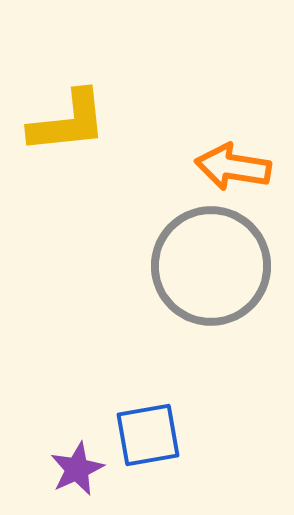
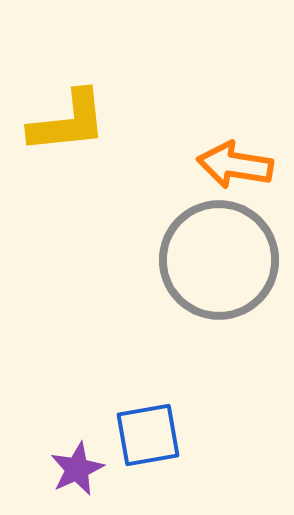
orange arrow: moved 2 px right, 2 px up
gray circle: moved 8 px right, 6 px up
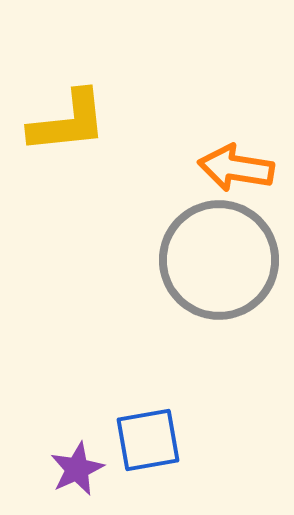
orange arrow: moved 1 px right, 3 px down
blue square: moved 5 px down
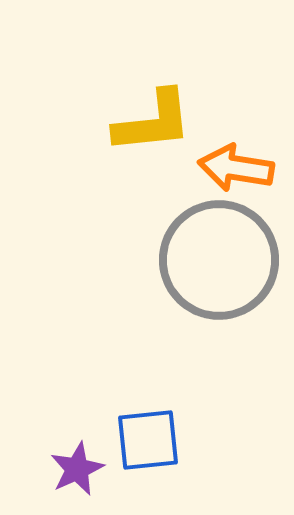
yellow L-shape: moved 85 px right
blue square: rotated 4 degrees clockwise
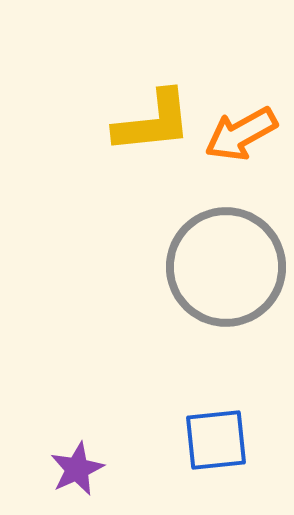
orange arrow: moved 5 px right, 34 px up; rotated 38 degrees counterclockwise
gray circle: moved 7 px right, 7 px down
blue square: moved 68 px right
